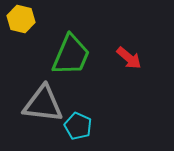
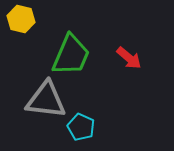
gray triangle: moved 3 px right, 4 px up
cyan pentagon: moved 3 px right, 1 px down
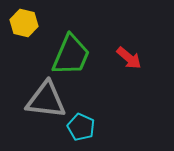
yellow hexagon: moved 3 px right, 4 px down
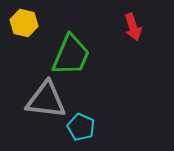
red arrow: moved 4 px right, 31 px up; rotated 32 degrees clockwise
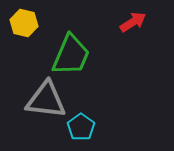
red arrow: moved 5 px up; rotated 104 degrees counterclockwise
cyan pentagon: rotated 12 degrees clockwise
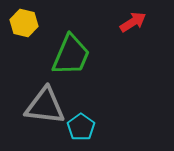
gray triangle: moved 1 px left, 6 px down
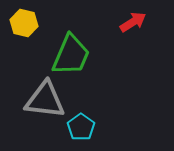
gray triangle: moved 6 px up
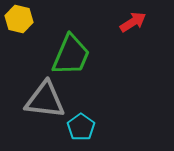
yellow hexagon: moved 5 px left, 4 px up
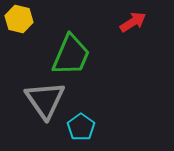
gray triangle: rotated 48 degrees clockwise
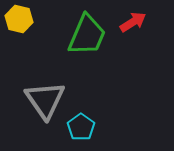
green trapezoid: moved 16 px right, 20 px up
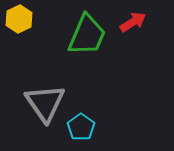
yellow hexagon: rotated 20 degrees clockwise
gray triangle: moved 3 px down
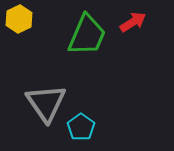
gray triangle: moved 1 px right
